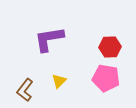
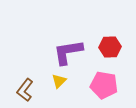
purple L-shape: moved 19 px right, 13 px down
pink pentagon: moved 2 px left, 7 px down
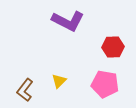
red hexagon: moved 3 px right
purple L-shape: moved 31 px up; rotated 144 degrees counterclockwise
pink pentagon: moved 1 px right, 1 px up
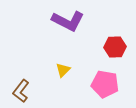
red hexagon: moved 2 px right
yellow triangle: moved 4 px right, 11 px up
brown L-shape: moved 4 px left, 1 px down
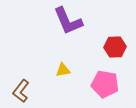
purple L-shape: rotated 40 degrees clockwise
yellow triangle: rotated 35 degrees clockwise
